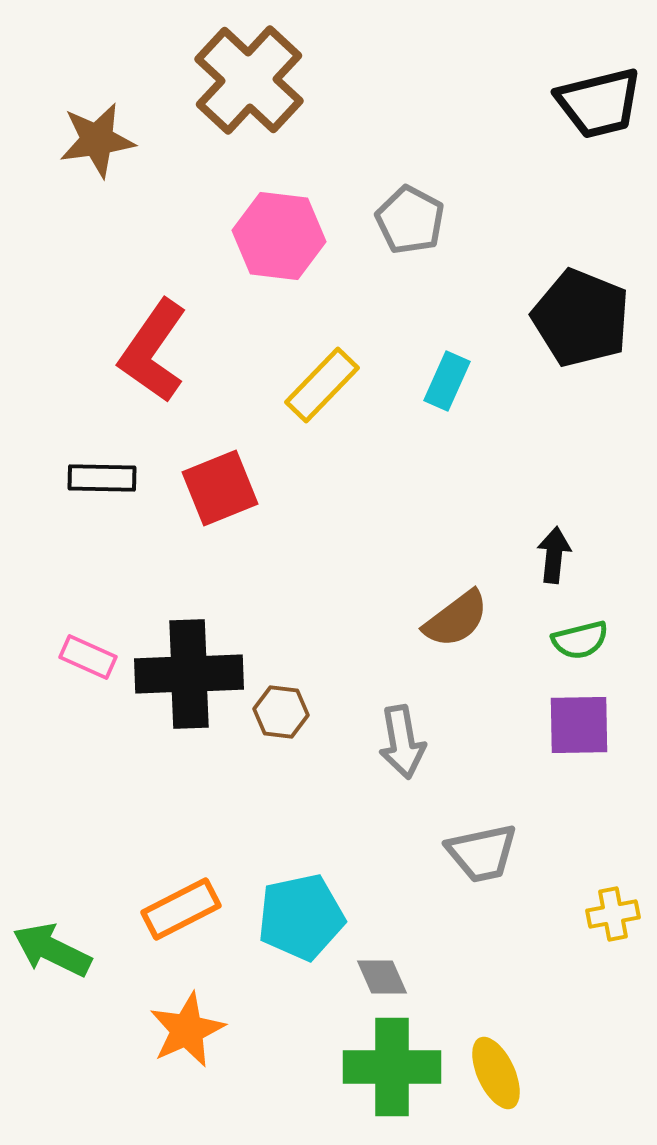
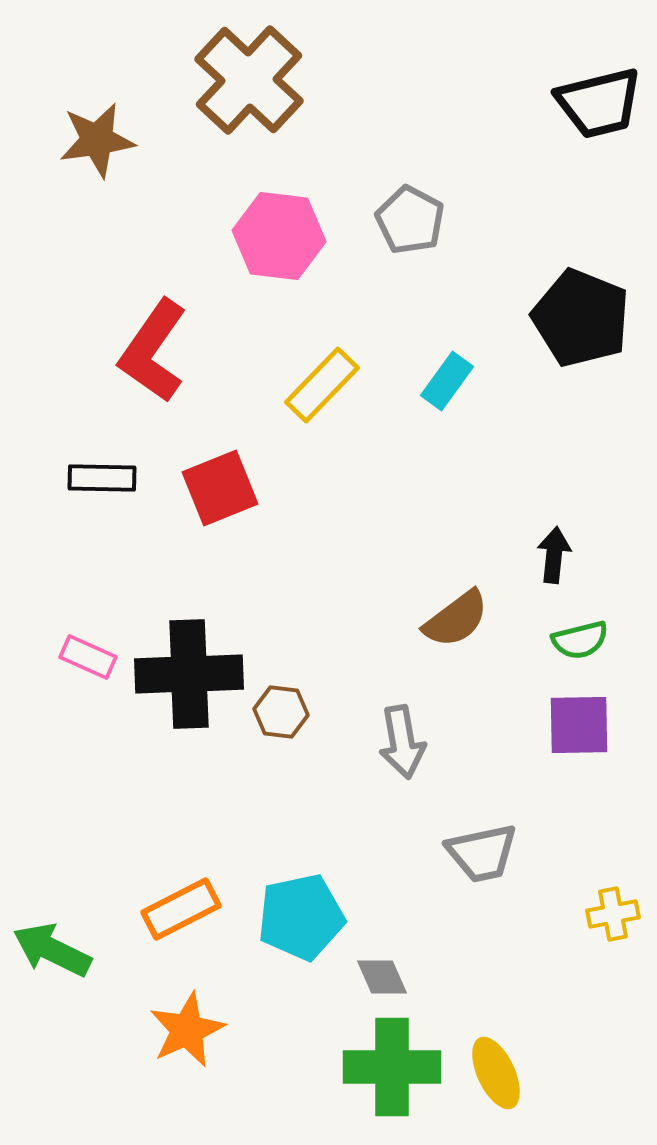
cyan rectangle: rotated 12 degrees clockwise
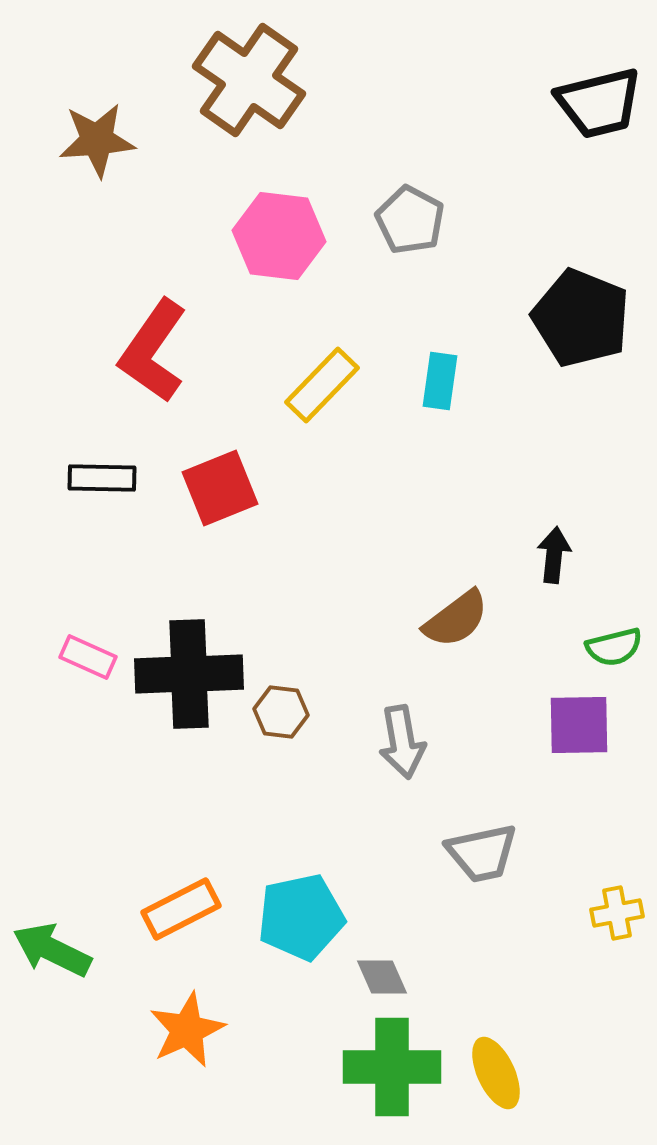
brown cross: rotated 8 degrees counterclockwise
brown star: rotated 4 degrees clockwise
cyan rectangle: moved 7 px left; rotated 28 degrees counterclockwise
green semicircle: moved 34 px right, 7 px down
yellow cross: moved 4 px right, 1 px up
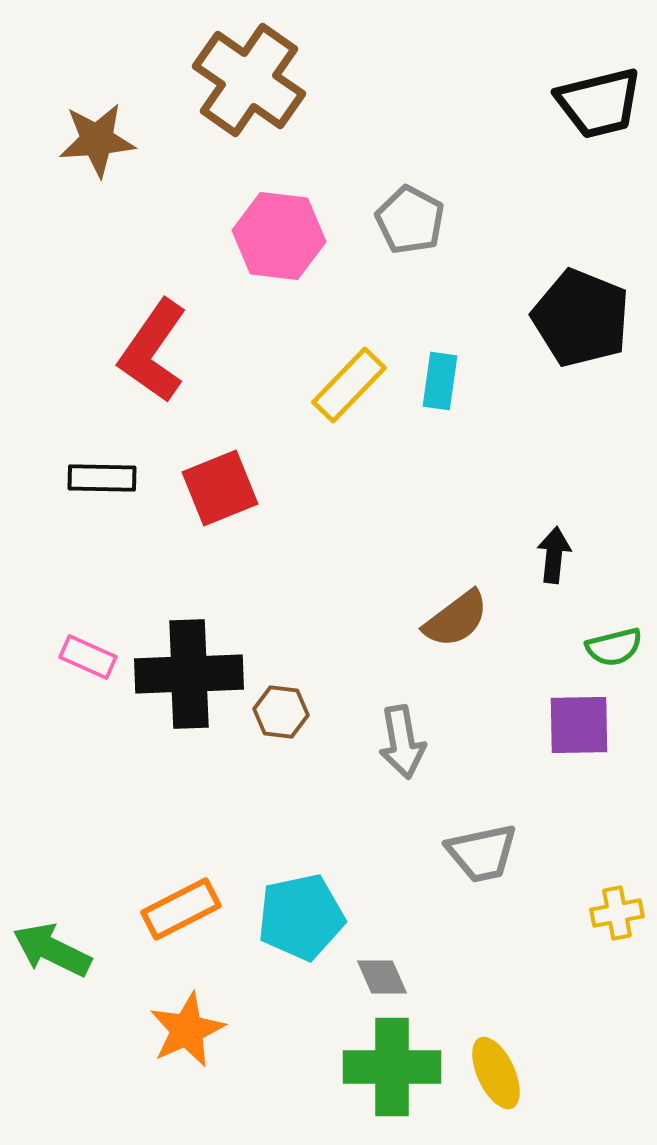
yellow rectangle: moved 27 px right
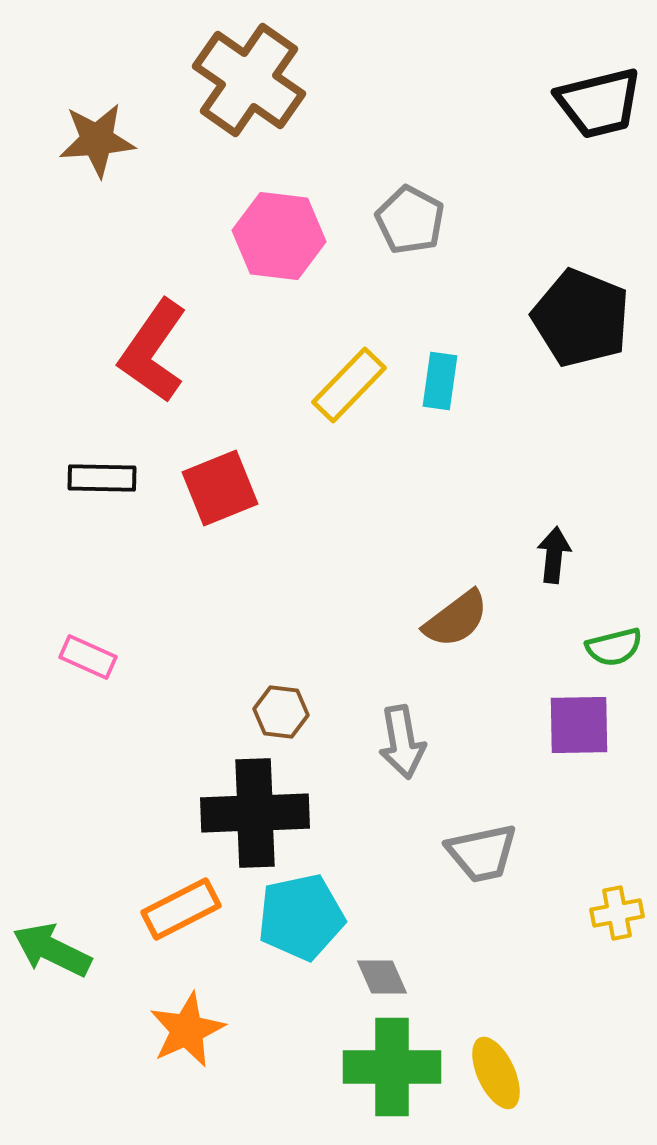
black cross: moved 66 px right, 139 px down
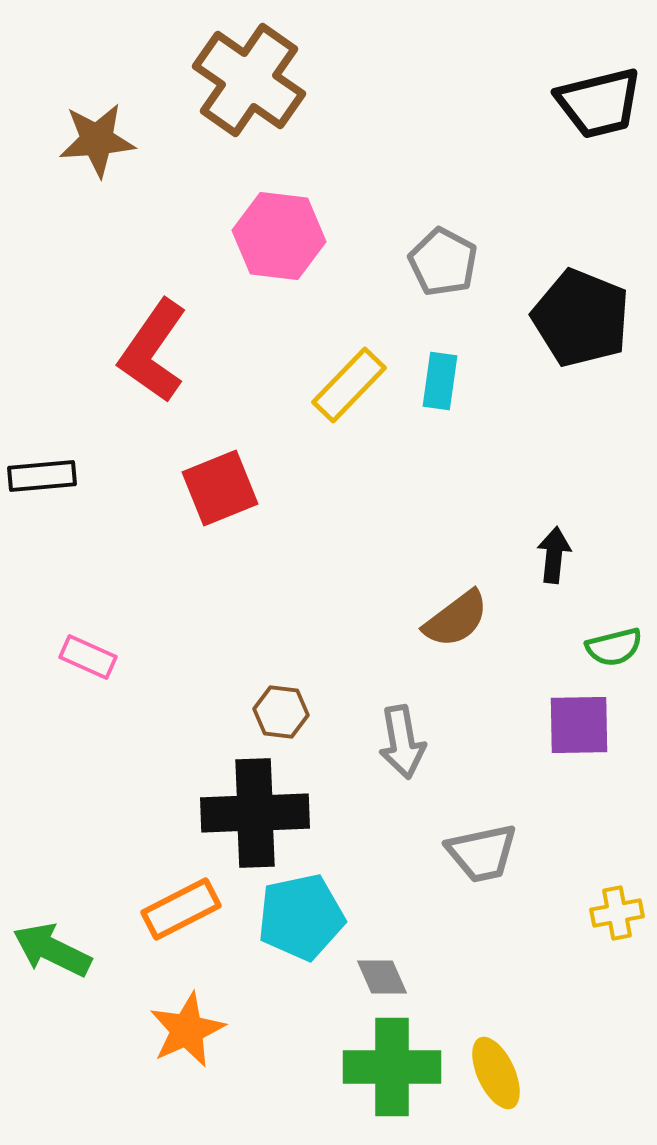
gray pentagon: moved 33 px right, 42 px down
black rectangle: moved 60 px left, 2 px up; rotated 6 degrees counterclockwise
